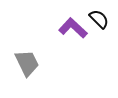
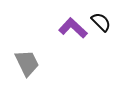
black semicircle: moved 2 px right, 3 px down
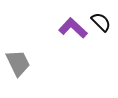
gray trapezoid: moved 9 px left
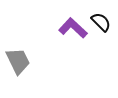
gray trapezoid: moved 2 px up
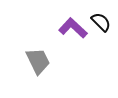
gray trapezoid: moved 20 px right
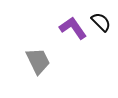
purple L-shape: rotated 12 degrees clockwise
